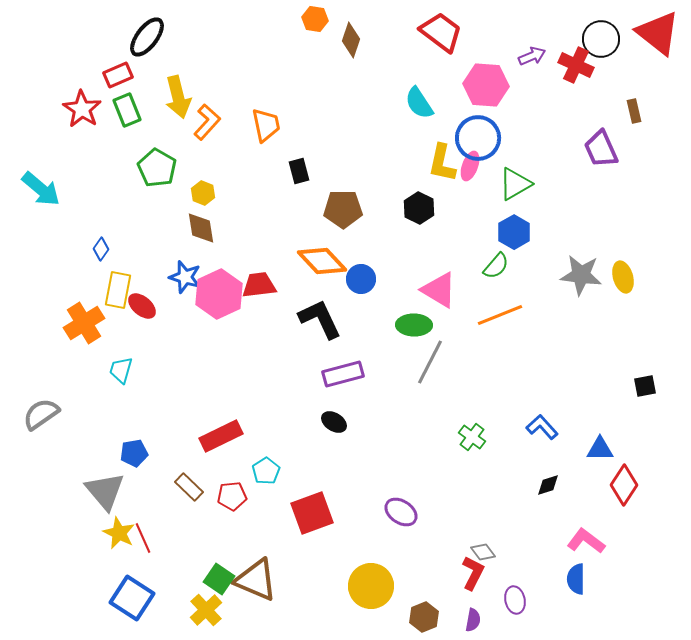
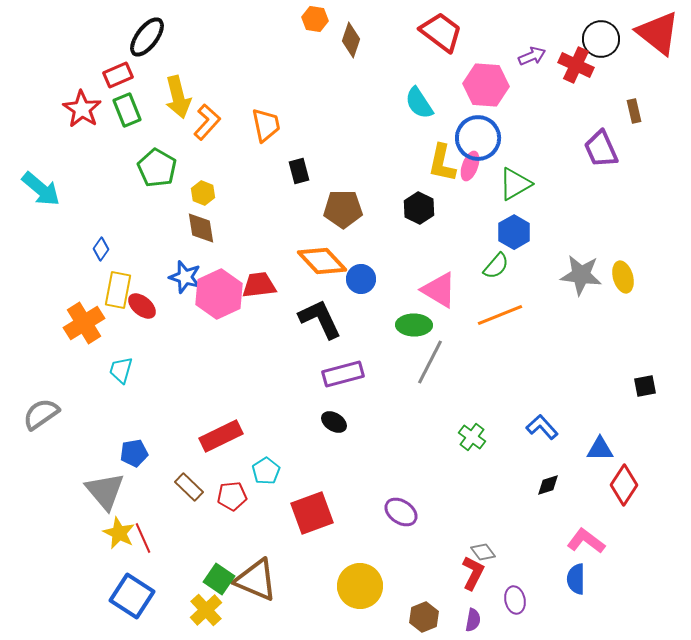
yellow circle at (371, 586): moved 11 px left
blue square at (132, 598): moved 2 px up
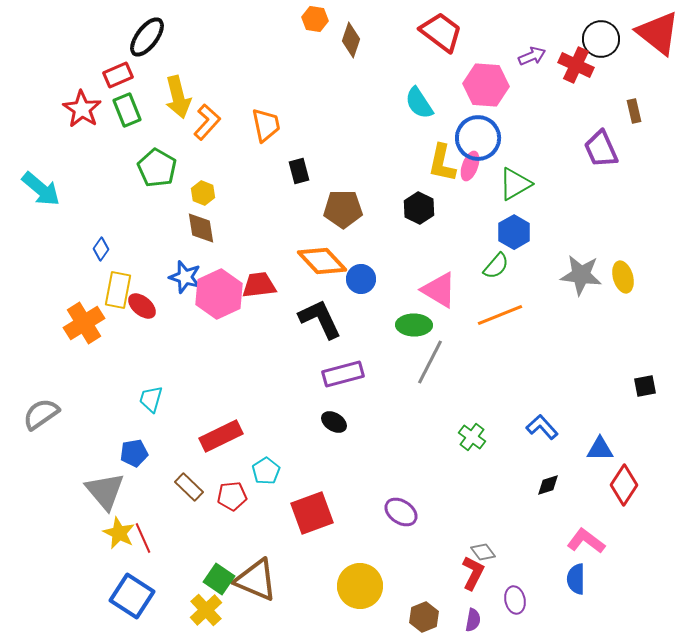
cyan trapezoid at (121, 370): moved 30 px right, 29 px down
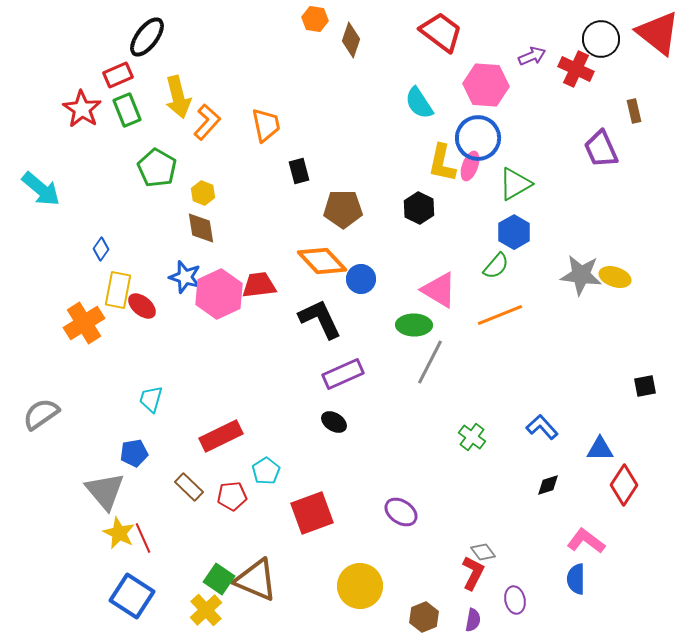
red cross at (576, 65): moved 4 px down
yellow ellipse at (623, 277): moved 8 px left; rotated 56 degrees counterclockwise
purple rectangle at (343, 374): rotated 9 degrees counterclockwise
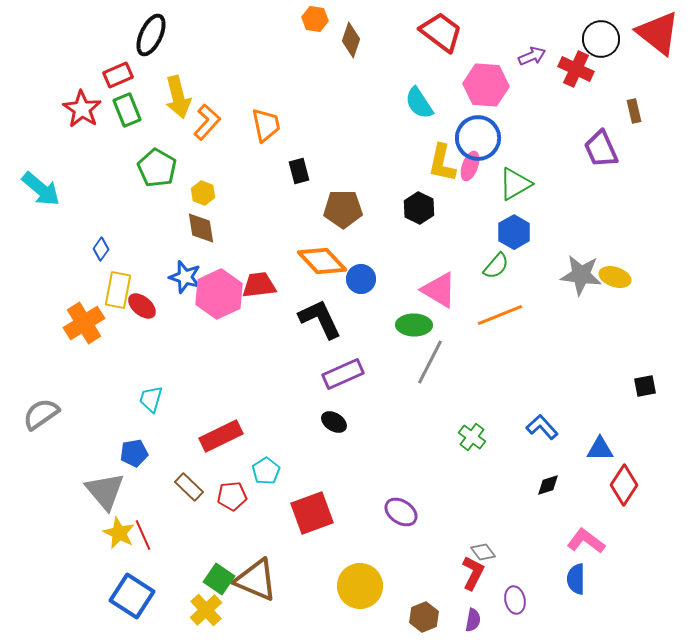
black ellipse at (147, 37): moved 4 px right, 2 px up; rotated 12 degrees counterclockwise
red line at (143, 538): moved 3 px up
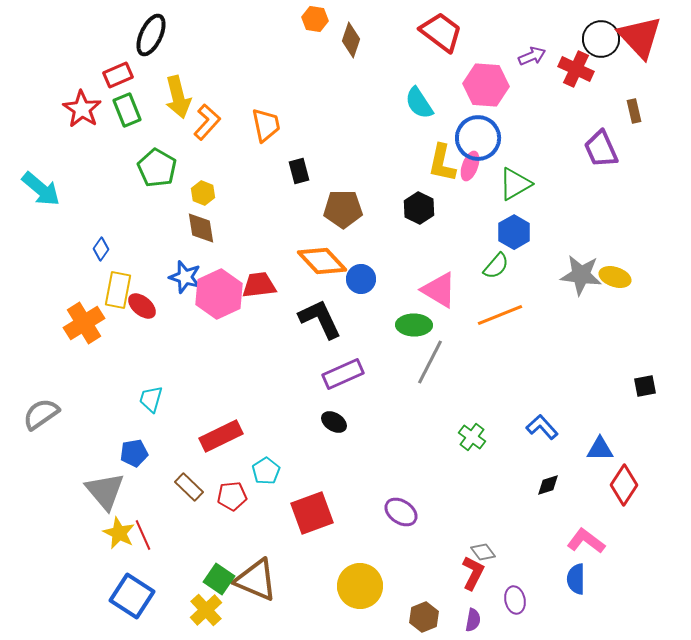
red triangle at (658, 33): moved 18 px left, 4 px down; rotated 9 degrees clockwise
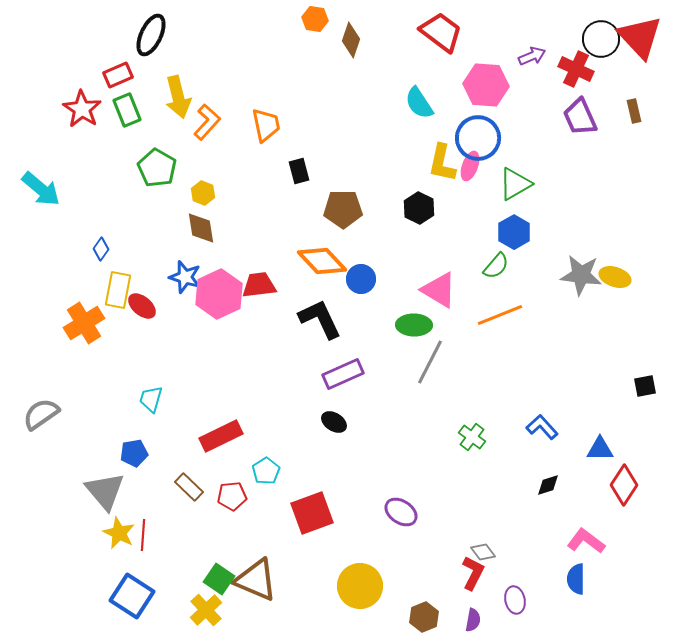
purple trapezoid at (601, 149): moved 21 px left, 32 px up
red line at (143, 535): rotated 28 degrees clockwise
